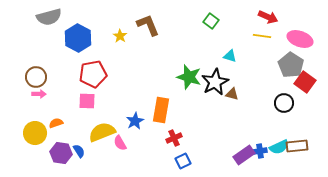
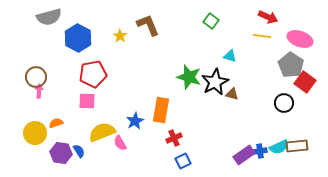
pink arrow: moved 3 px up; rotated 88 degrees counterclockwise
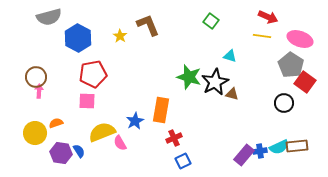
purple rectangle: rotated 15 degrees counterclockwise
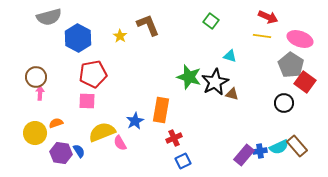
pink arrow: moved 1 px right, 2 px down
brown rectangle: rotated 55 degrees clockwise
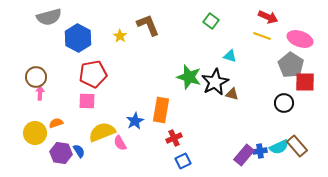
yellow line: rotated 12 degrees clockwise
red square: rotated 35 degrees counterclockwise
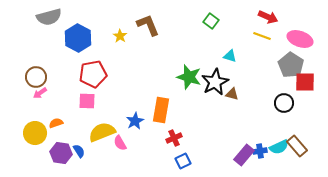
pink arrow: rotated 128 degrees counterclockwise
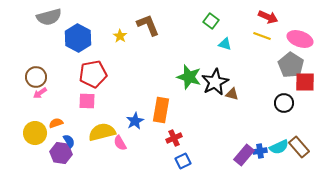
cyan triangle: moved 5 px left, 12 px up
yellow semicircle: rotated 8 degrees clockwise
brown rectangle: moved 2 px right, 1 px down
blue semicircle: moved 10 px left, 10 px up
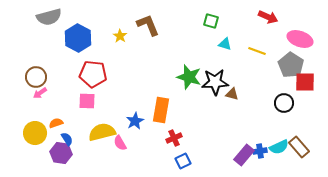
green square: rotated 21 degrees counterclockwise
yellow line: moved 5 px left, 15 px down
red pentagon: rotated 16 degrees clockwise
black star: rotated 24 degrees clockwise
blue semicircle: moved 2 px left, 2 px up
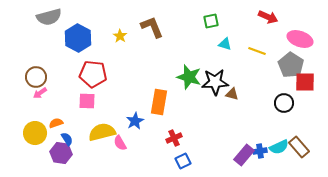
green square: rotated 28 degrees counterclockwise
brown L-shape: moved 4 px right, 2 px down
orange rectangle: moved 2 px left, 8 px up
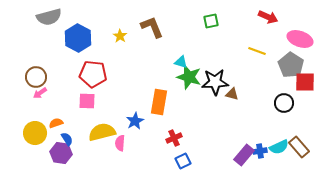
cyan triangle: moved 44 px left, 18 px down
pink semicircle: rotated 35 degrees clockwise
